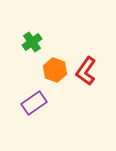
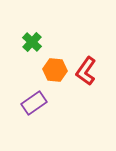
green cross: rotated 12 degrees counterclockwise
orange hexagon: rotated 15 degrees counterclockwise
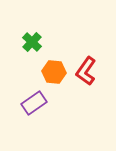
orange hexagon: moved 1 px left, 2 px down
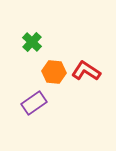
red L-shape: rotated 88 degrees clockwise
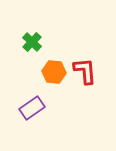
red L-shape: moved 1 px left; rotated 52 degrees clockwise
purple rectangle: moved 2 px left, 5 px down
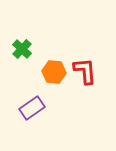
green cross: moved 10 px left, 7 px down
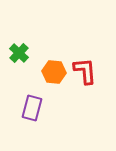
green cross: moved 3 px left, 4 px down
purple rectangle: rotated 40 degrees counterclockwise
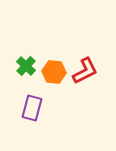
green cross: moved 7 px right, 13 px down
red L-shape: rotated 68 degrees clockwise
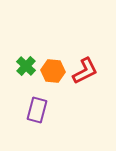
orange hexagon: moved 1 px left, 1 px up
purple rectangle: moved 5 px right, 2 px down
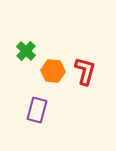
green cross: moved 15 px up
red L-shape: rotated 48 degrees counterclockwise
